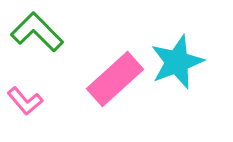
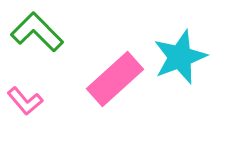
cyan star: moved 3 px right, 5 px up
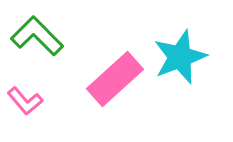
green L-shape: moved 4 px down
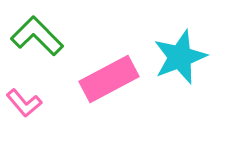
pink rectangle: moved 6 px left; rotated 14 degrees clockwise
pink L-shape: moved 1 px left, 2 px down
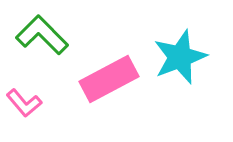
green L-shape: moved 5 px right, 1 px up
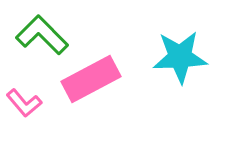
cyan star: rotated 18 degrees clockwise
pink rectangle: moved 18 px left
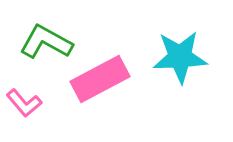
green L-shape: moved 4 px right, 7 px down; rotated 16 degrees counterclockwise
pink rectangle: moved 9 px right
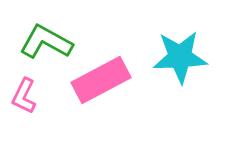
pink rectangle: moved 1 px right, 1 px down
pink L-shape: moved 7 px up; rotated 66 degrees clockwise
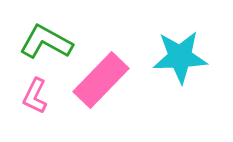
pink rectangle: rotated 18 degrees counterclockwise
pink L-shape: moved 11 px right
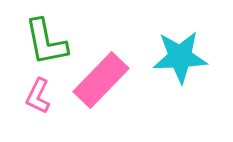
green L-shape: rotated 130 degrees counterclockwise
pink L-shape: moved 3 px right
